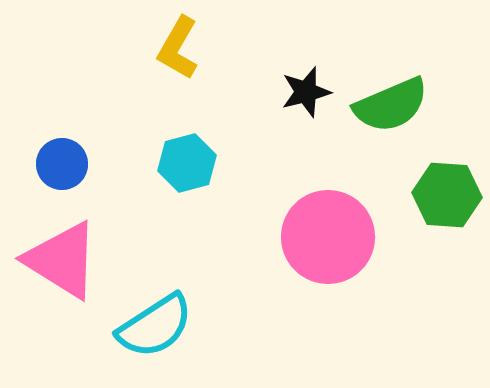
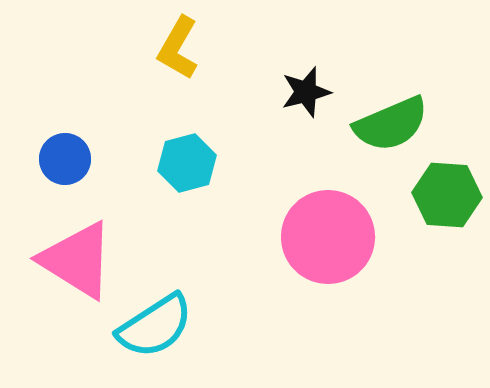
green semicircle: moved 19 px down
blue circle: moved 3 px right, 5 px up
pink triangle: moved 15 px right
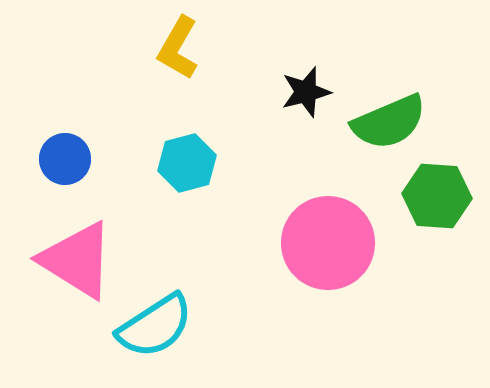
green semicircle: moved 2 px left, 2 px up
green hexagon: moved 10 px left, 1 px down
pink circle: moved 6 px down
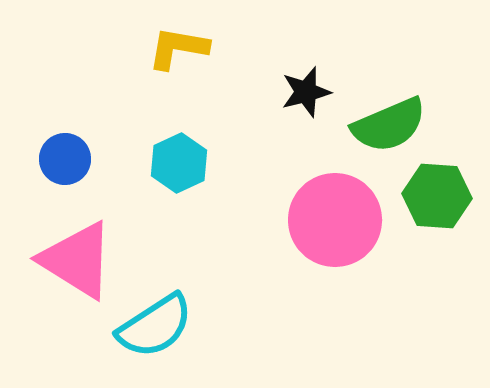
yellow L-shape: rotated 70 degrees clockwise
green semicircle: moved 3 px down
cyan hexagon: moved 8 px left; rotated 10 degrees counterclockwise
pink circle: moved 7 px right, 23 px up
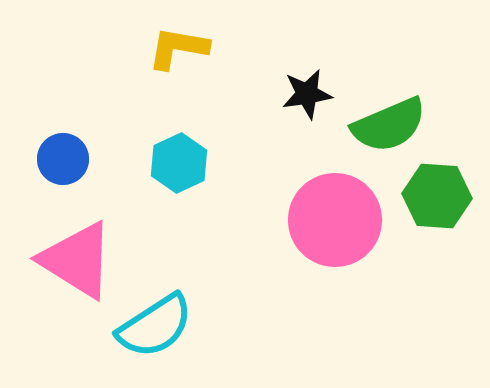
black star: moved 1 px right, 2 px down; rotated 6 degrees clockwise
blue circle: moved 2 px left
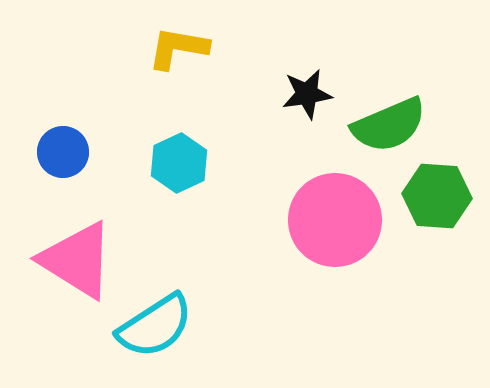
blue circle: moved 7 px up
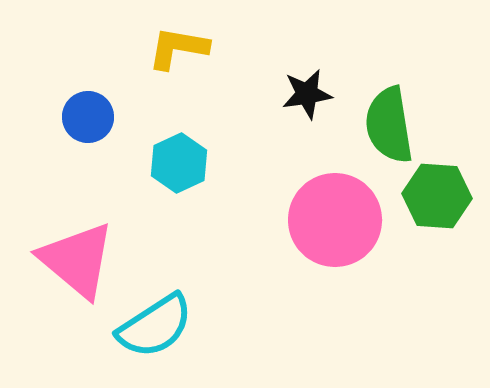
green semicircle: rotated 104 degrees clockwise
blue circle: moved 25 px right, 35 px up
pink triangle: rotated 8 degrees clockwise
